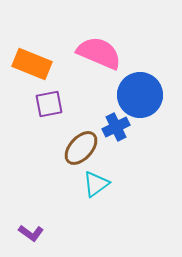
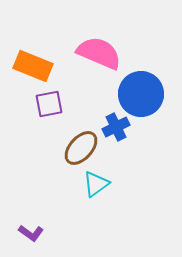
orange rectangle: moved 1 px right, 2 px down
blue circle: moved 1 px right, 1 px up
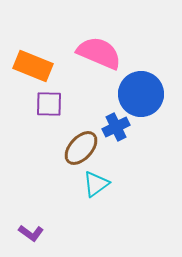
purple square: rotated 12 degrees clockwise
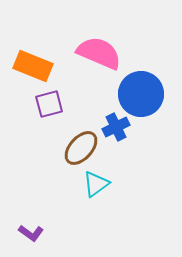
purple square: rotated 16 degrees counterclockwise
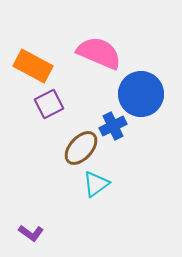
orange rectangle: rotated 6 degrees clockwise
purple square: rotated 12 degrees counterclockwise
blue cross: moved 3 px left, 1 px up
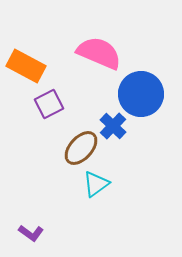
orange rectangle: moved 7 px left
blue cross: rotated 20 degrees counterclockwise
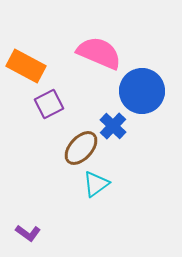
blue circle: moved 1 px right, 3 px up
purple L-shape: moved 3 px left
